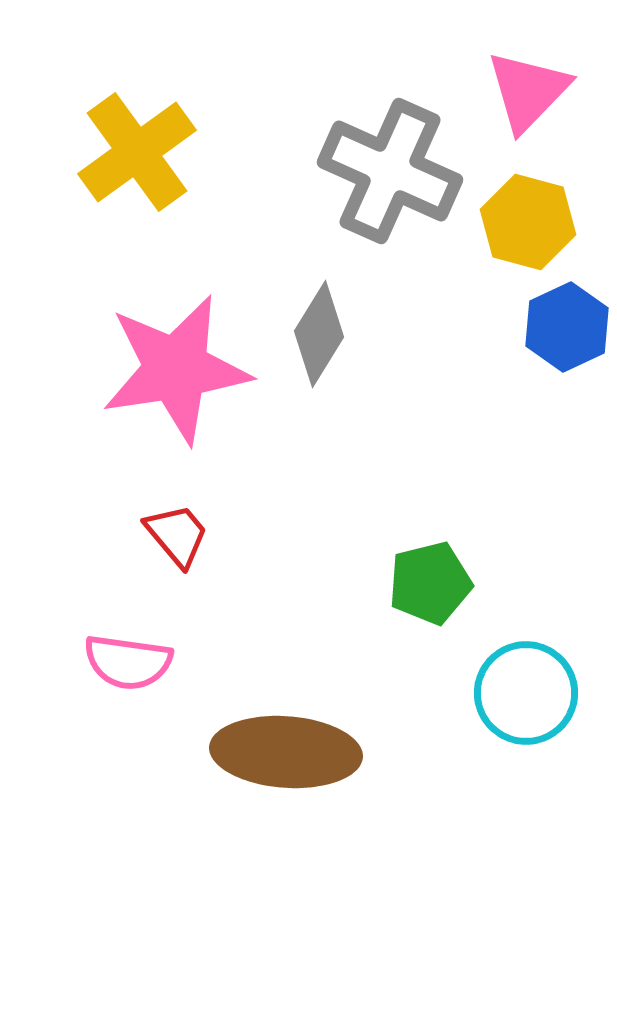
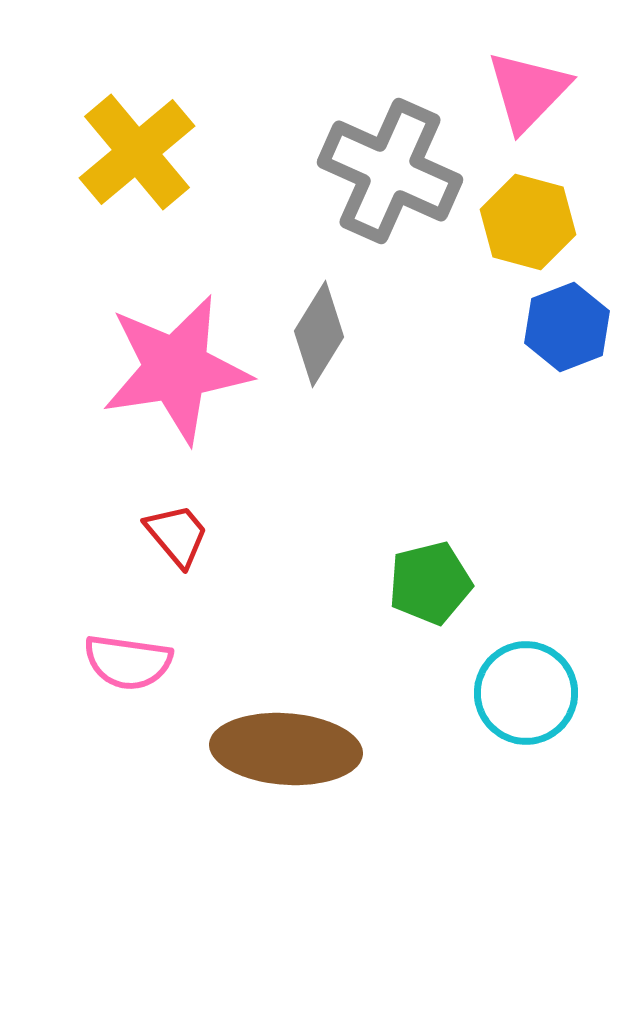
yellow cross: rotated 4 degrees counterclockwise
blue hexagon: rotated 4 degrees clockwise
brown ellipse: moved 3 px up
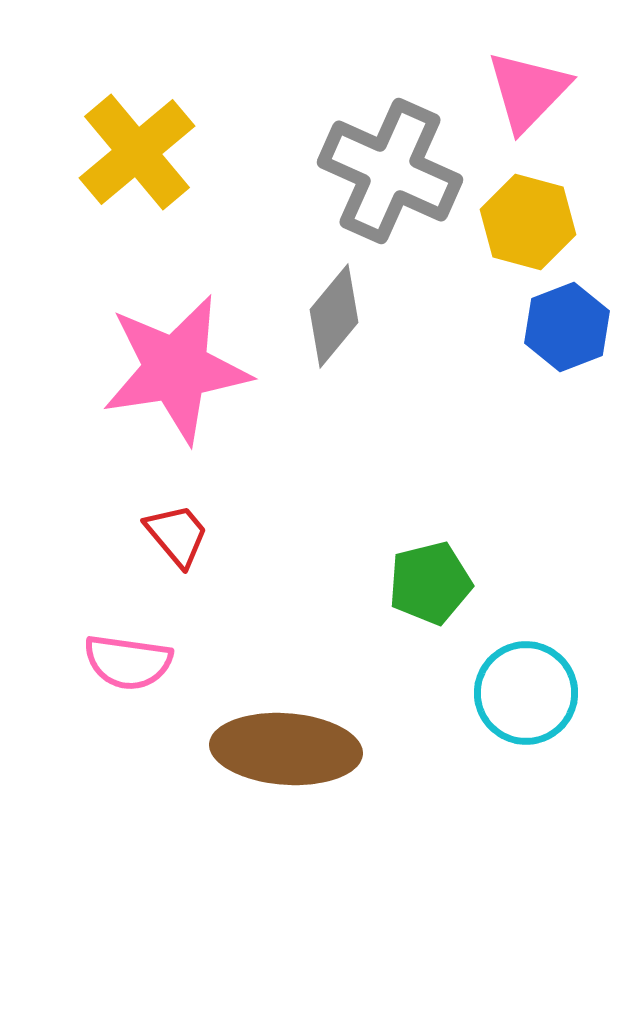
gray diamond: moved 15 px right, 18 px up; rotated 8 degrees clockwise
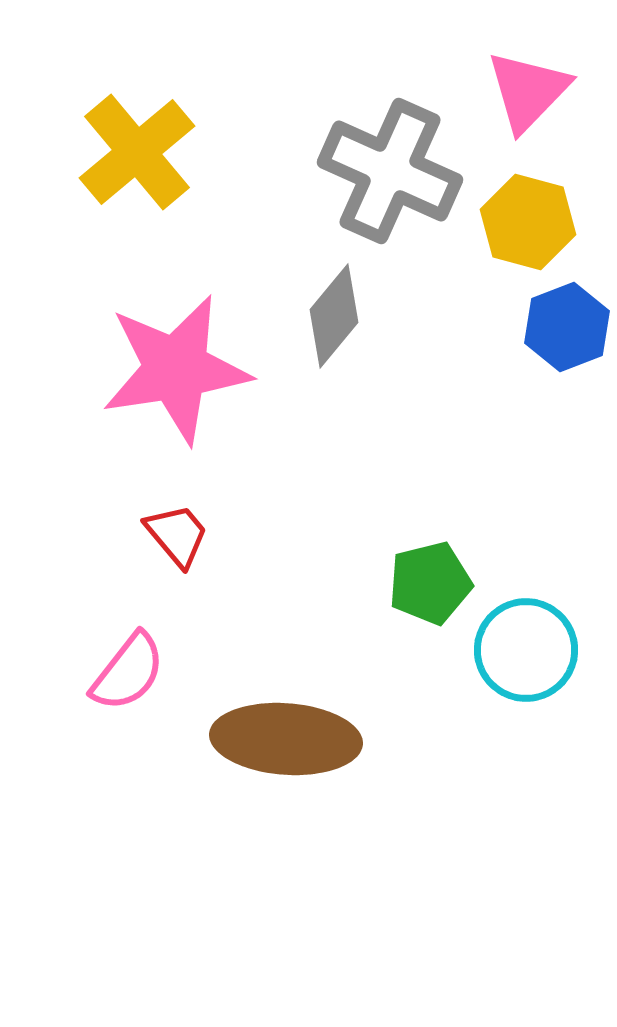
pink semicircle: moved 10 px down; rotated 60 degrees counterclockwise
cyan circle: moved 43 px up
brown ellipse: moved 10 px up
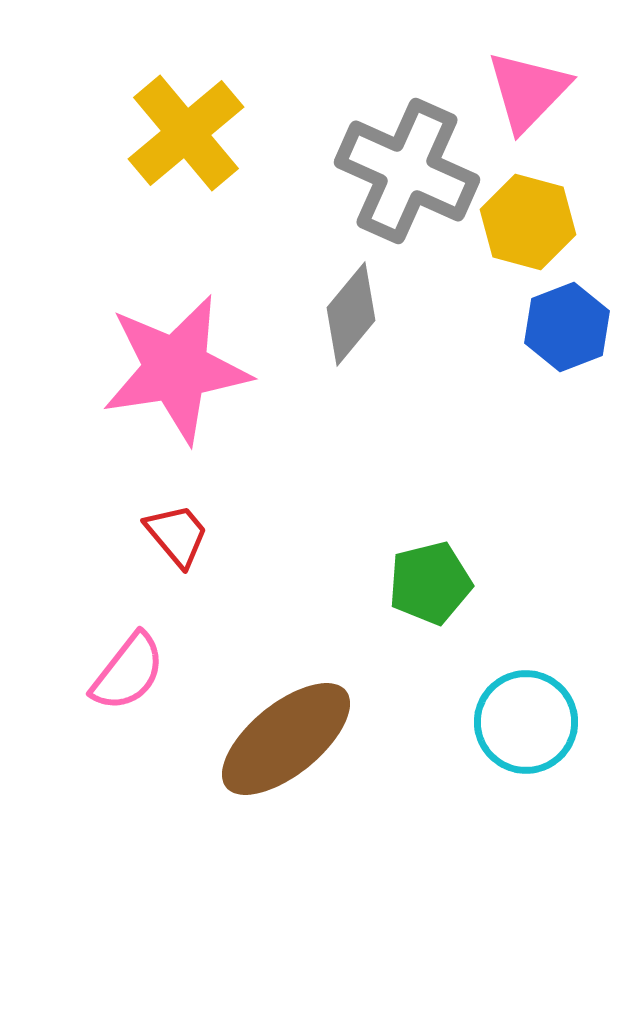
yellow cross: moved 49 px right, 19 px up
gray cross: moved 17 px right
gray diamond: moved 17 px right, 2 px up
cyan circle: moved 72 px down
brown ellipse: rotated 43 degrees counterclockwise
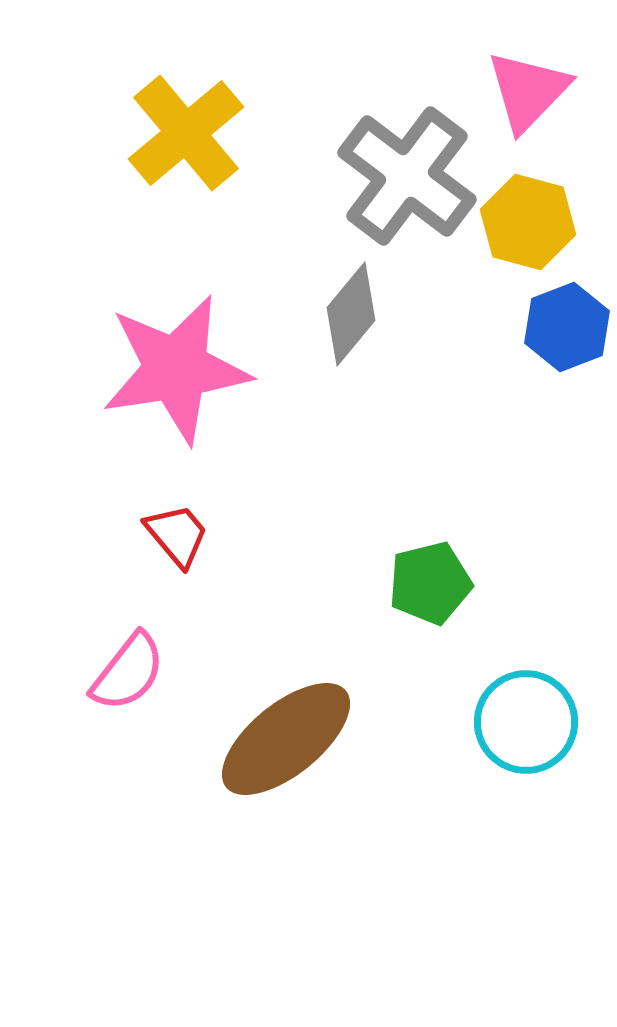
gray cross: moved 5 px down; rotated 13 degrees clockwise
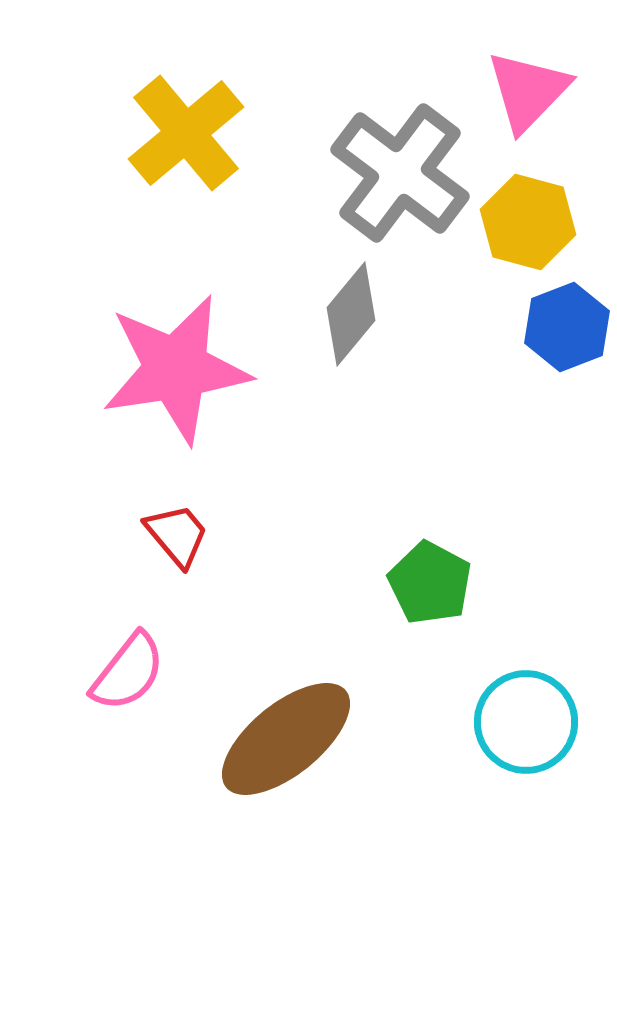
gray cross: moved 7 px left, 3 px up
green pentagon: rotated 30 degrees counterclockwise
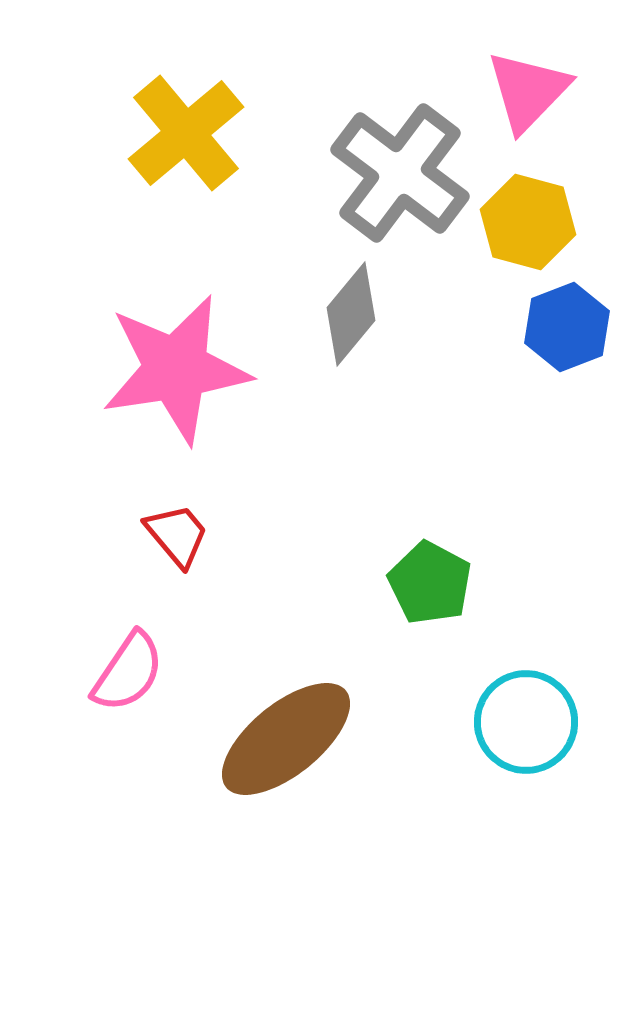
pink semicircle: rotated 4 degrees counterclockwise
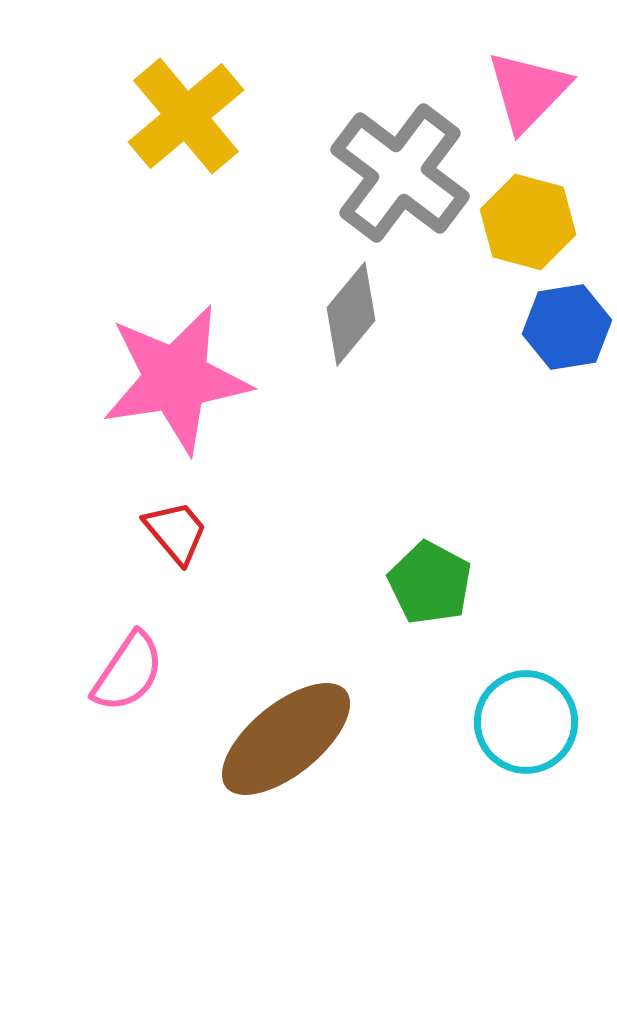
yellow cross: moved 17 px up
blue hexagon: rotated 12 degrees clockwise
pink star: moved 10 px down
red trapezoid: moved 1 px left, 3 px up
